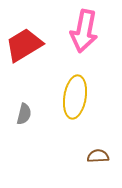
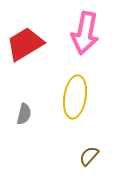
pink arrow: moved 1 px right, 2 px down
red trapezoid: moved 1 px right, 1 px up
brown semicircle: moved 9 px left; rotated 45 degrees counterclockwise
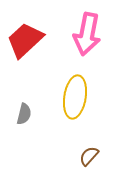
pink arrow: moved 2 px right, 1 px down
red trapezoid: moved 4 px up; rotated 12 degrees counterclockwise
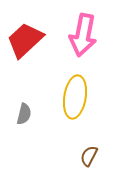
pink arrow: moved 4 px left, 1 px down
brown semicircle: rotated 15 degrees counterclockwise
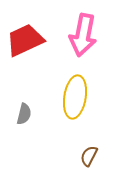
red trapezoid: rotated 18 degrees clockwise
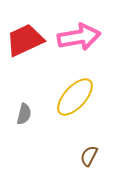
pink arrow: moved 4 px left, 2 px down; rotated 111 degrees counterclockwise
yellow ellipse: rotated 33 degrees clockwise
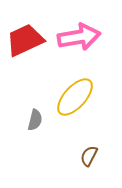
gray semicircle: moved 11 px right, 6 px down
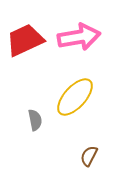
gray semicircle: rotated 25 degrees counterclockwise
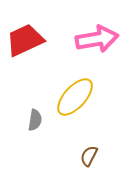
pink arrow: moved 18 px right, 2 px down
gray semicircle: rotated 20 degrees clockwise
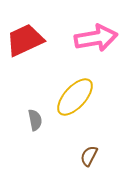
pink arrow: moved 1 px left, 1 px up
gray semicircle: rotated 20 degrees counterclockwise
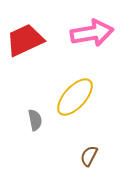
pink arrow: moved 4 px left, 5 px up
